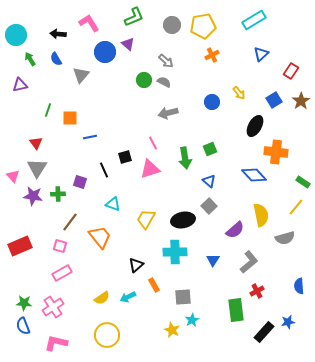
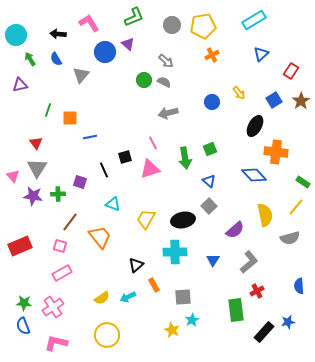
yellow semicircle at (261, 215): moved 4 px right
gray semicircle at (285, 238): moved 5 px right
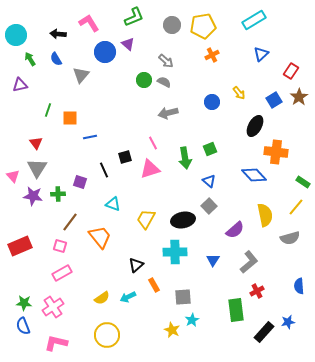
brown star at (301, 101): moved 2 px left, 4 px up
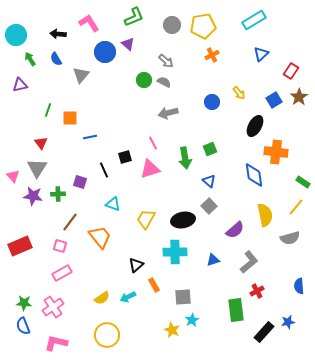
red triangle at (36, 143): moved 5 px right
blue diamond at (254, 175): rotated 35 degrees clockwise
blue triangle at (213, 260): rotated 40 degrees clockwise
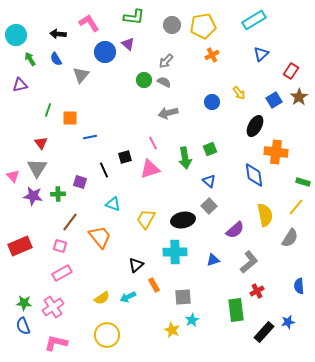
green L-shape at (134, 17): rotated 30 degrees clockwise
gray arrow at (166, 61): rotated 91 degrees clockwise
green rectangle at (303, 182): rotated 16 degrees counterclockwise
gray semicircle at (290, 238): rotated 42 degrees counterclockwise
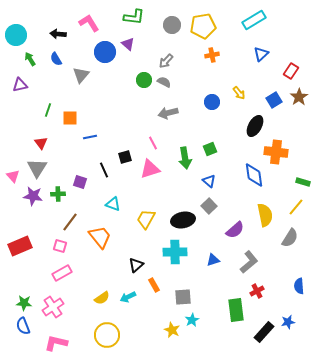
orange cross at (212, 55): rotated 16 degrees clockwise
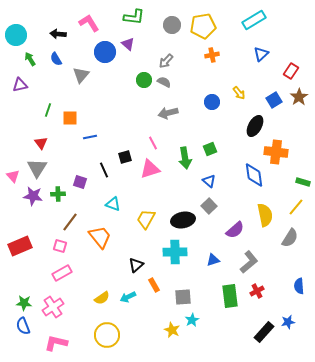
green rectangle at (236, 310): moved 6 px left, 14 px up
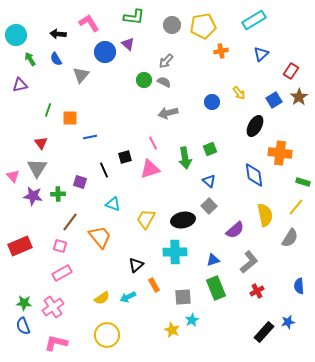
orange cross at (212, 55): moved 9 px right, 4 px up
orange cross at (276, 152): moved 4 px right, 1 px down
green rectangle at (230, 296): moved 14 px left, 8 px up; rotated 15 degrees counterclockwise
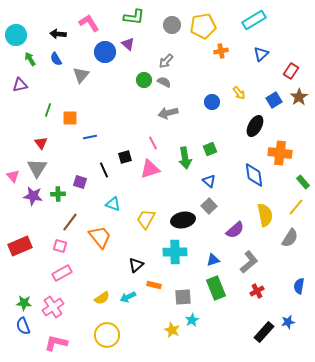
green rectangle at (303, 182): rotated 32 degrees clockwise
orange rectangle at (154, 285): rotated 48 degrees counterclockwise
blue semicircle at (299, 286): rotated 14 degrees clockwise
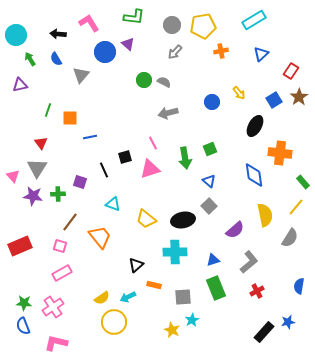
gray arrow at (166, 61): moved 9 px right, 9 px up
yellow trapezoid at (146, 219): rotated 80 degrees counterclockwise
yellow circle at (107, 335): moved 7 px right, 13 px up
